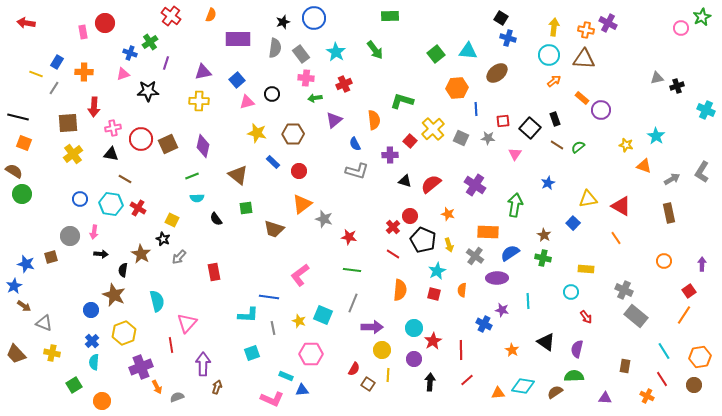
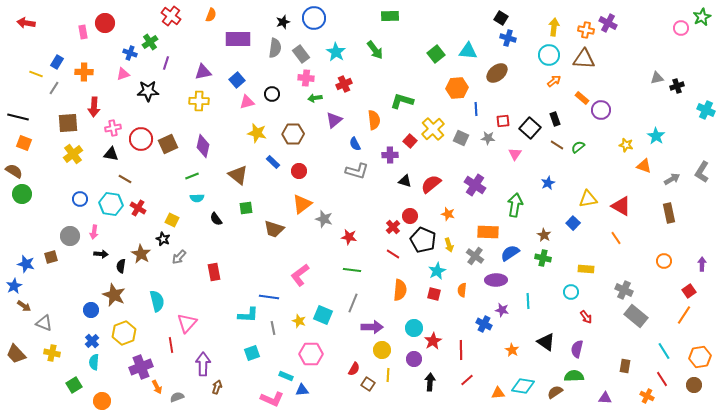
black semicircle at (123, 270): moved 2 px left, 4 px up
purple ellipse at (497, 278): moved 1 px left, 2 px down
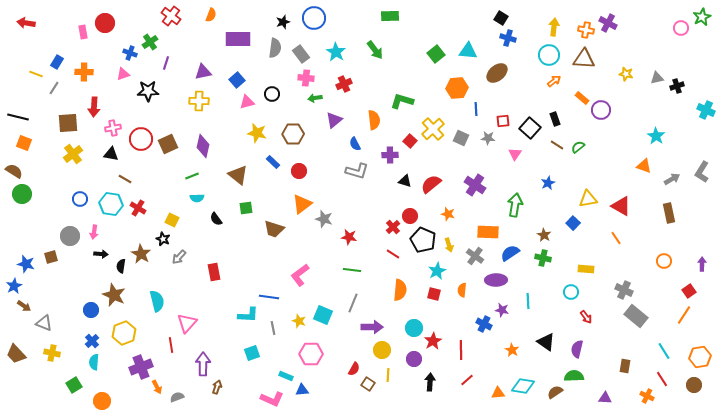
yellow star at (626, 145): moved 71 px up
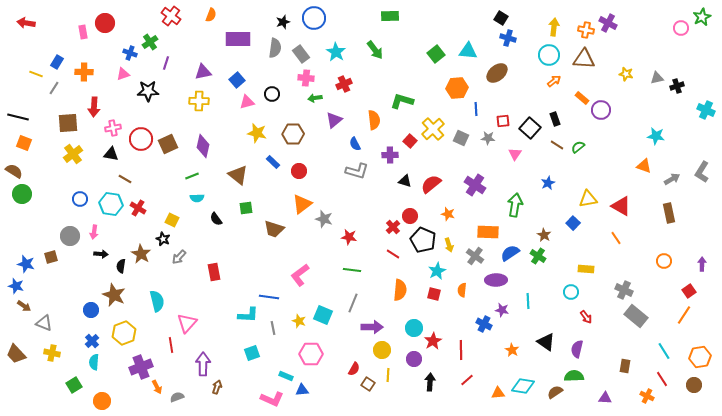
cyan star at (656, 136): rotated 24 degrees counterclockwise
green cross at (543, 258): moved 5 px left, 2 px up; rotated 21 degrees clockwise
blue star at (14, 286): moved 2 px right; rotated 28 degrees counterclockwise
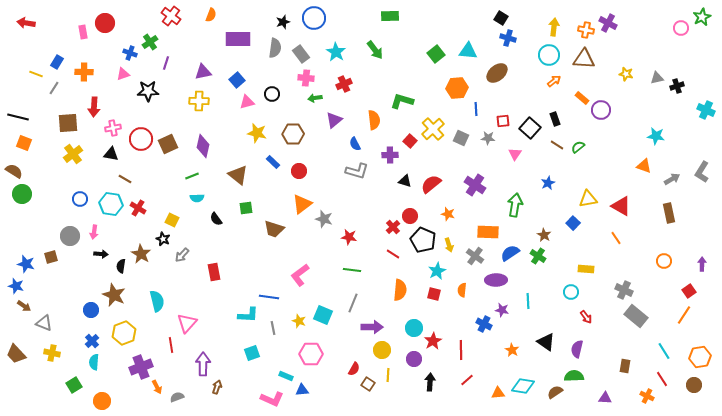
gray arrow at (179, 257): moved 3 px right, 2 px up
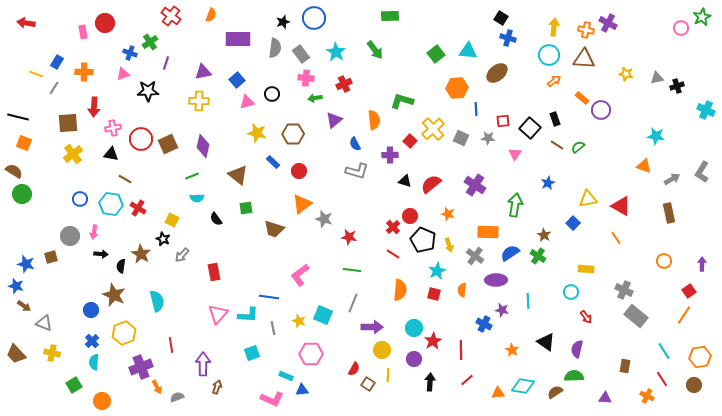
pink triangle at (187, 323): moved 31 px right, 9 px up
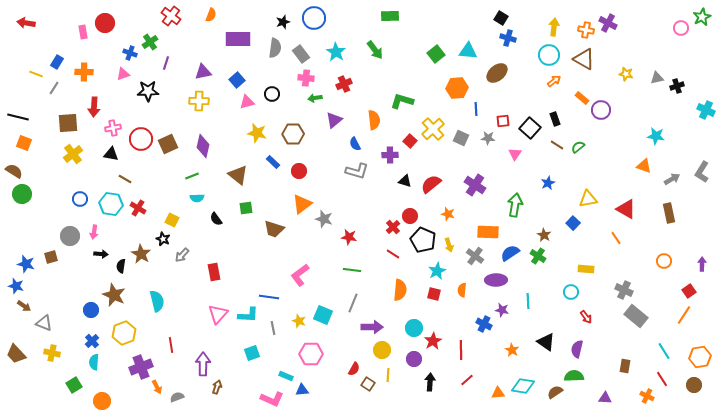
brown triangle at (584, 59): rotated 25 degrees clockwise
red triangle at (621, 206): moved 5 px right, 3 px down
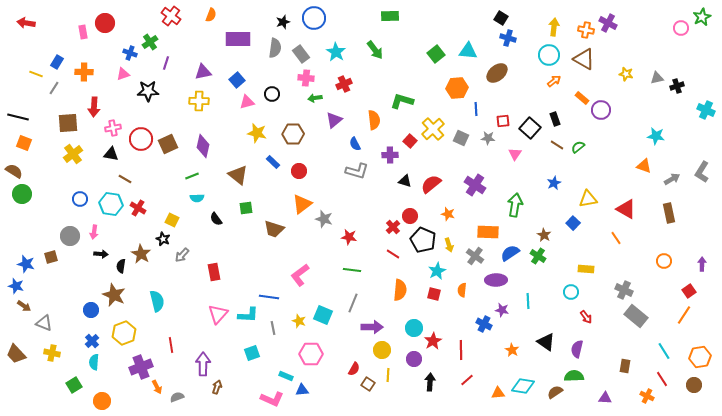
blue star at (548, 183): moved 6 px right
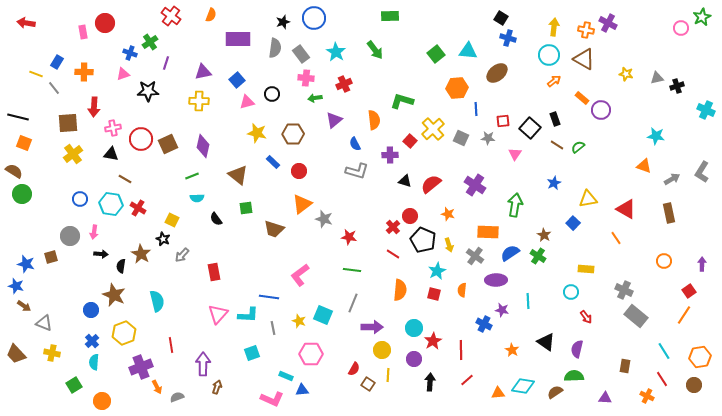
gray line at (54, 88): rotated 72 degrees counterclockwise
